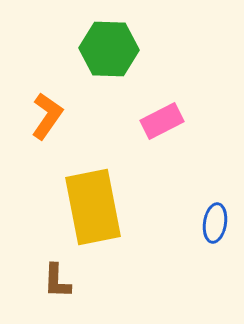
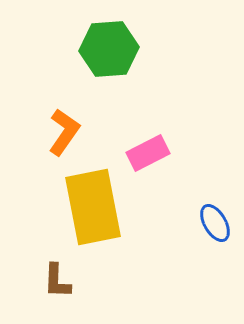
green hexagon: rotated 6 degrees counterclockwise
orange L-shape: moved 17 px right, 16 px down
pink rectangle: moved 14 px left, 32 px down
blue ellipse: rotated 39 degrees counterclockwise
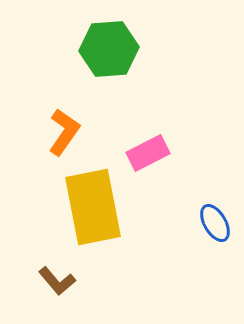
brown L-shape: rotated 42 degrees counterclockwise
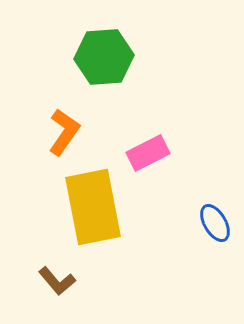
green hexagon: moved 5 px left, 8 px down
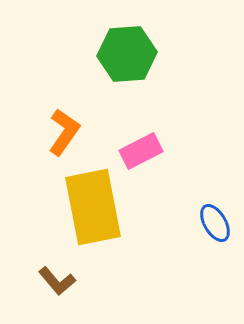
green hexagon: moved 23 px right, 3 px up
pink rectangle: moved 7 px left, 2 px up
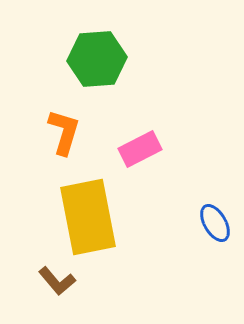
green hexagon: moved 30 px left, 5 px down
orange L-shape: rotated 18 degrees counterclockwise
pink rectangle: moved 1 px left, 2 px up
yellow rectangle: moved 5 px left, 10 px down
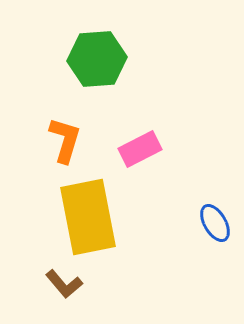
orange L-shape: moved 1 px right, 8 px down
brown L-shape: moved 7 px right, 3 px down
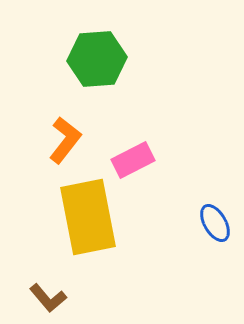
orange L-shape: rotated 21 degrees clockwise
pink rectangle: moved 7 px left, 11 px down
brown L-shape: moved 16 px left, 14 px down
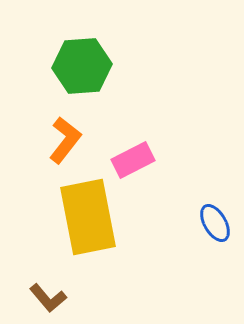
green hexagon: moved 15 px left, 7 px down
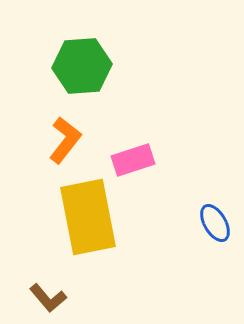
pink rectangle: rotated 9 degrees clockwise
